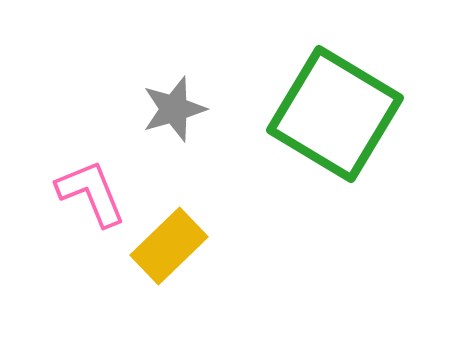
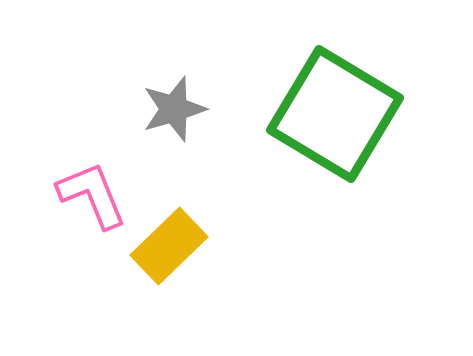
pink L-shape: moved 1 px right, 2 px down
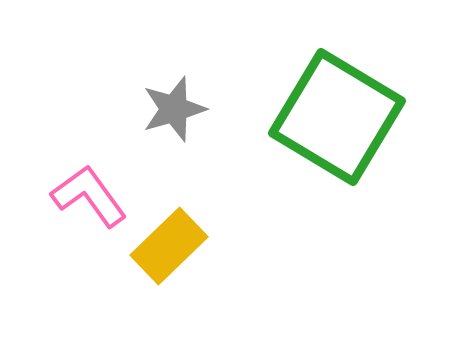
green square: moved 2 px right, 3 px down
pink L-shape: moved 3 px left, 1 px down; rotated 14 degrees counterclockwise
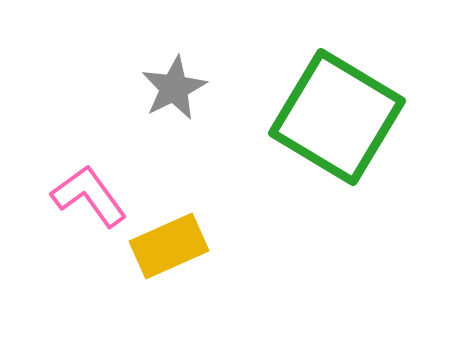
gray star: moved 21 px up; rotated 10 degrees counterclockwise
yellow rectangle: rotated 20 degrees clockwise
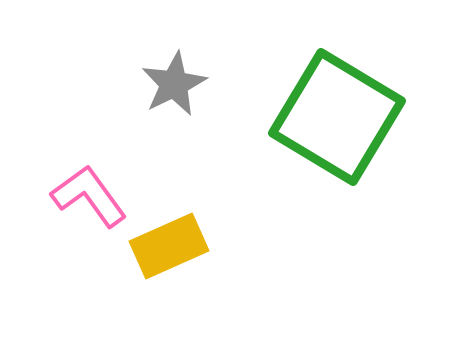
gray star: moved 4 px up
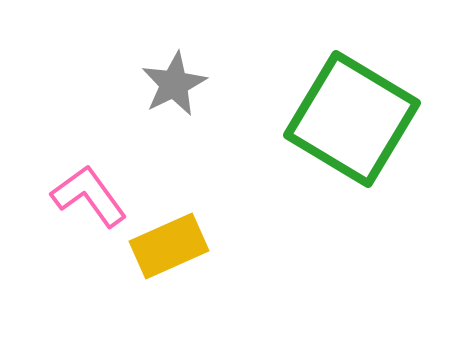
green square: moved 15 px right, 2 px down
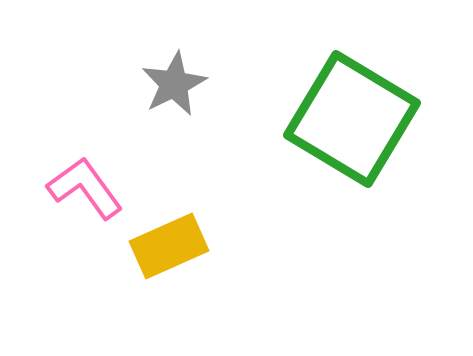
pink L-shape: moved 4 px left, 8 px up
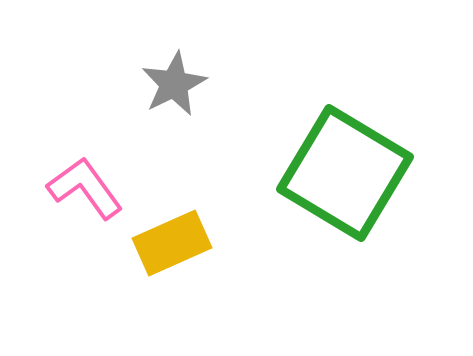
green square: moved 7 px left, 54 px down
yellow rectangle: moved 3 px right, 3 px up
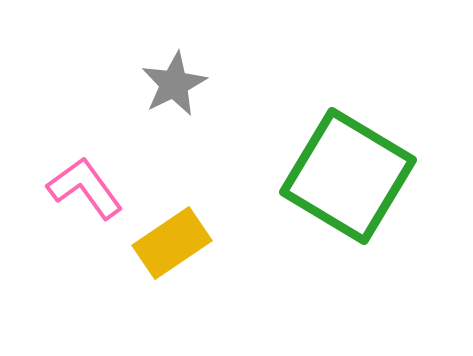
green square: moved 3 px right, 3 px down
yellow rectangle: rotated 10 degrees counterclockwise
